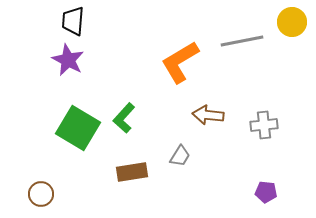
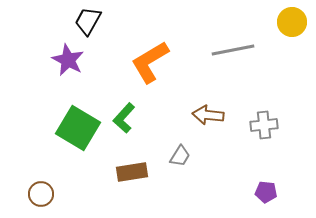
black trapezoid: moved 15 px right; rotated 24 degrees clockwise
gray line: moved 9 px left, 9 px down
orange L-shape: moved 30 px left
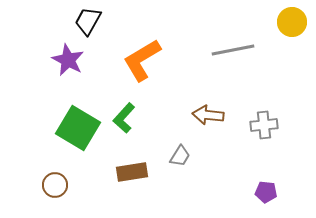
orange L-shape: moved 8 px left, 2 px up
brown circle: moved 14 px right, 9 px up
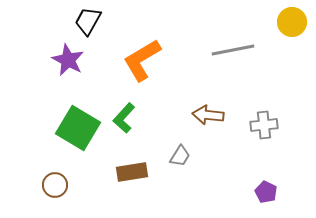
purple pentagon: rotated 20 degrees clockwise
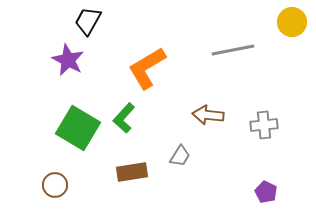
orange L-shape: moved 5 px right, 8 px down
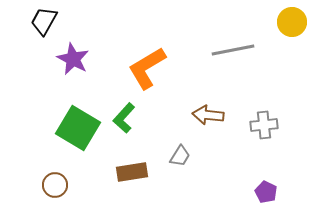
black trapezoid: moved 44 px left
purple star: moved 5 px right, 1 px up
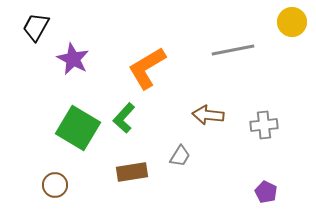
black trapezoid: moved 8 px left, 6 px down
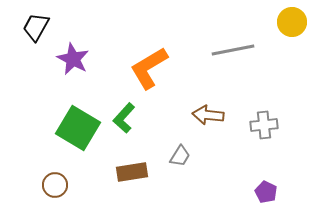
orange L-shape: moved 2 px right
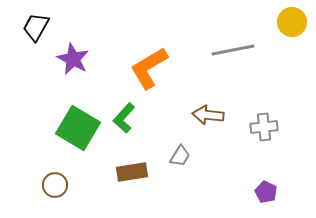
gray cross: moved 2 px down
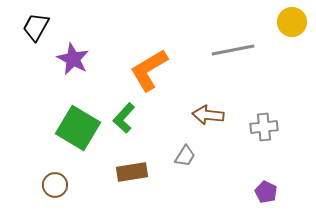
orange L-shape: moved 2 px down
gray trapezoid: moved 5 px right
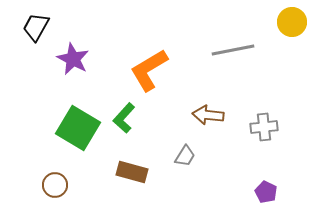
brown rectangle: rotated 24 degrees clockwise
